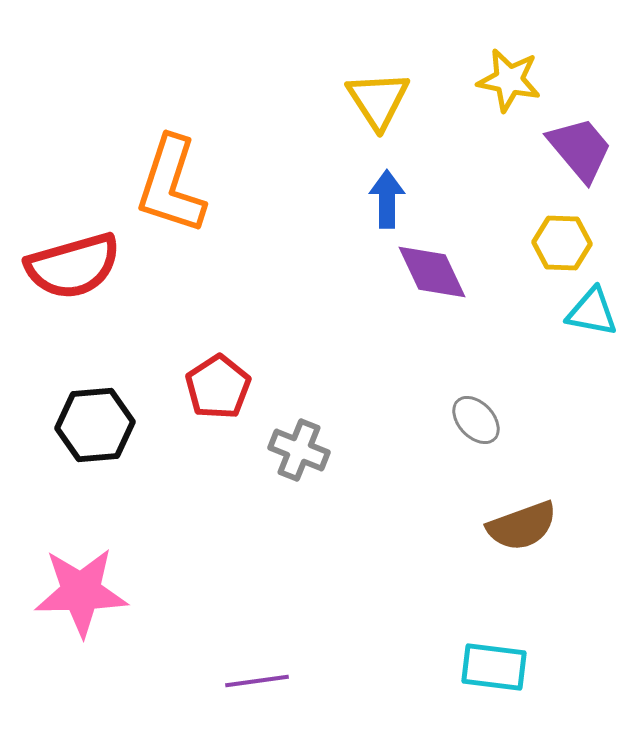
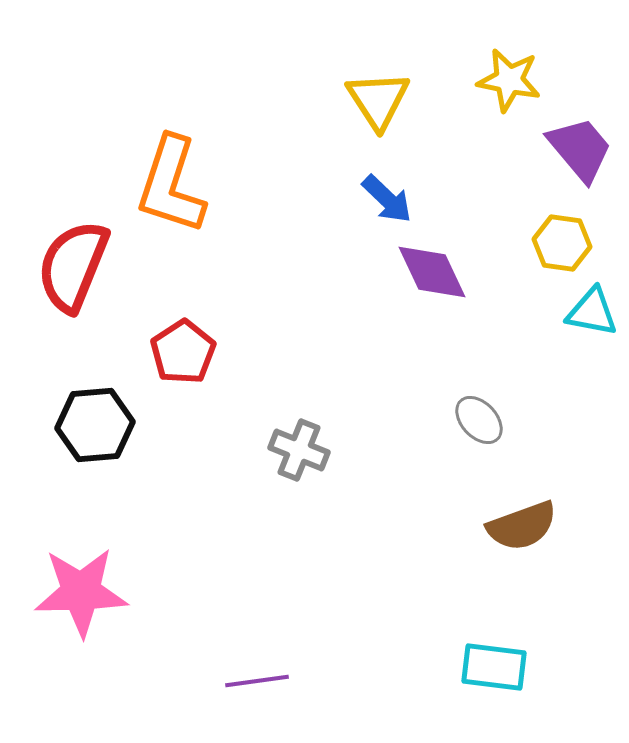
blue arrow: rotated 134 degrees clockwise
yellow hexagon: rotated 6 degrees clockwise
red semicircle: rotated 128 degrees clockwise
red pentagon: moved 35 px left, 35 px up
gray ellipse: moved 3 px right
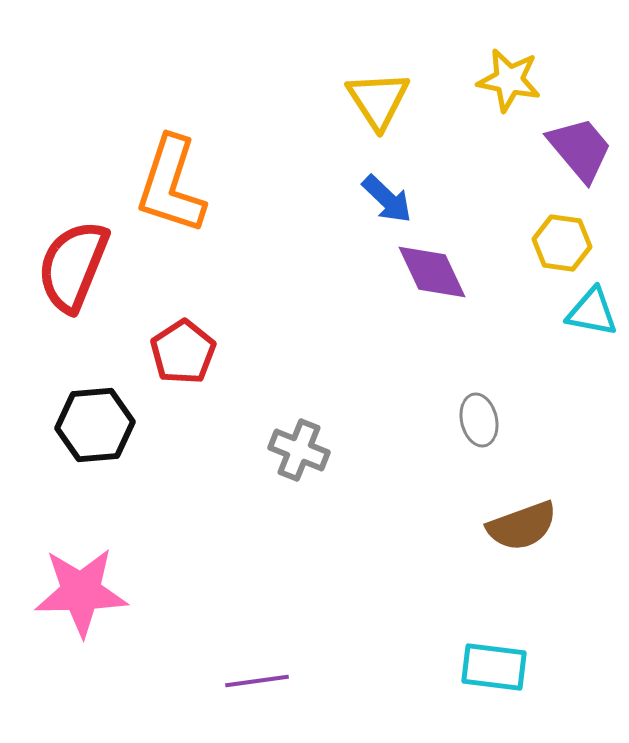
gray ellipse: rotated 30 degrees clockwise
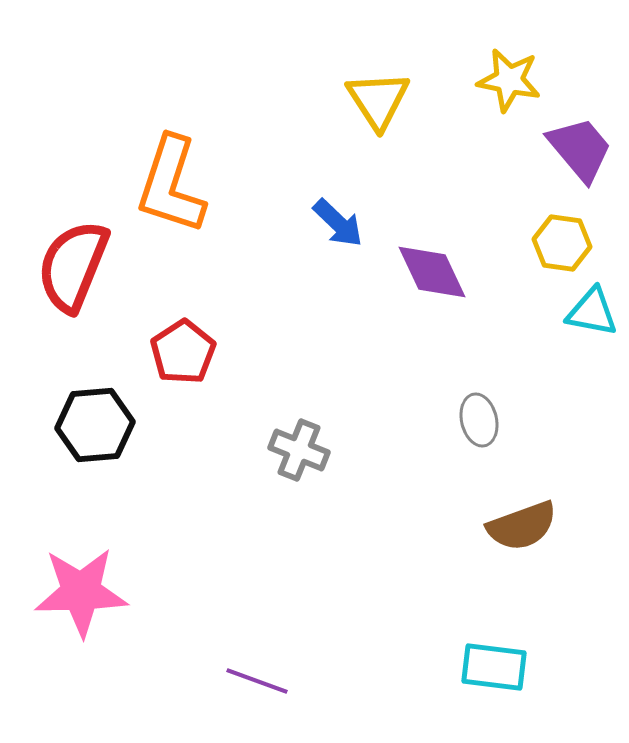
blue arrow: moved 49 px left, 24 px down
purple line: rotated 28 degrees clockwise
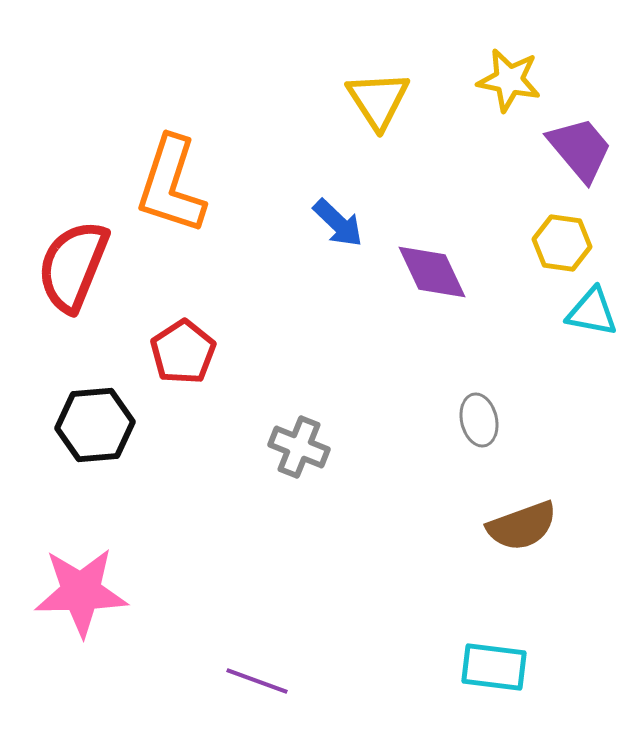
gray cross: moved 3 px up
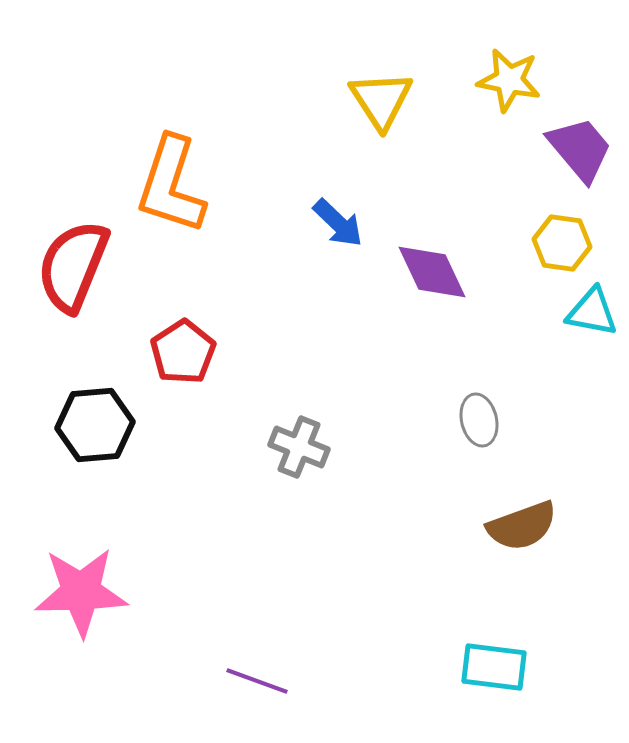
yellow triangle: moved 3 px right
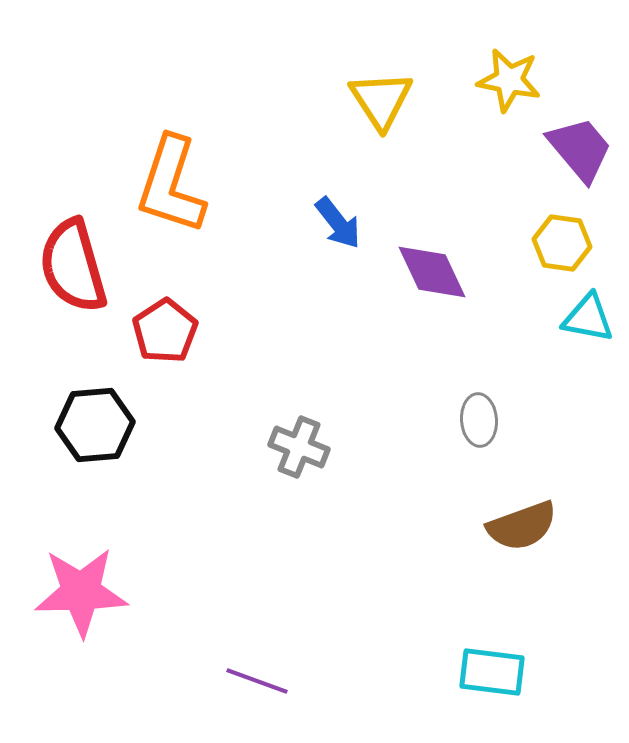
blue arrow: rotated 8 degrees clockwise
red semicircle: rotated 38 degrees counterclockwise
cyan triangle: moved 4 px left, 6 px down
red pentagon: moved 18 px left, 21 px up
gray ellipse: rotated 9 degrees clockwise
cyan rectangle: moved 2 px left, 5 px down
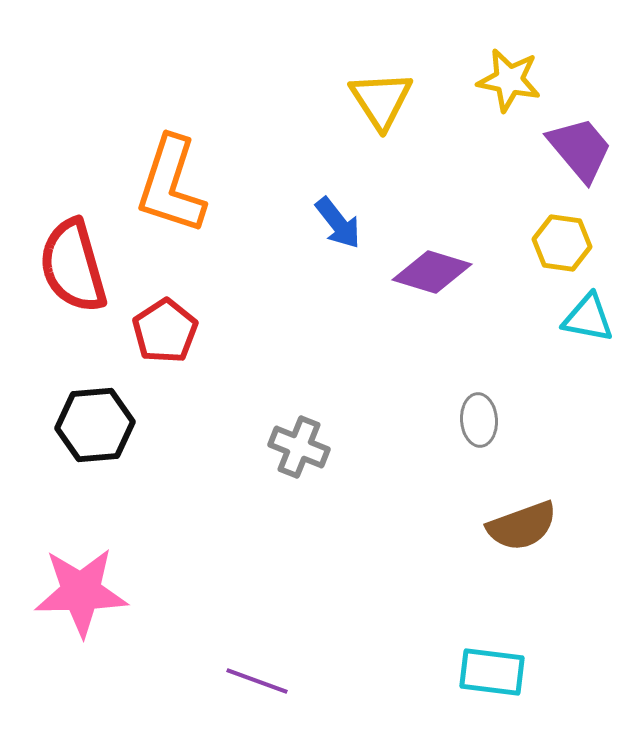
purple diamond: rotated 48 degrees counterclockwise
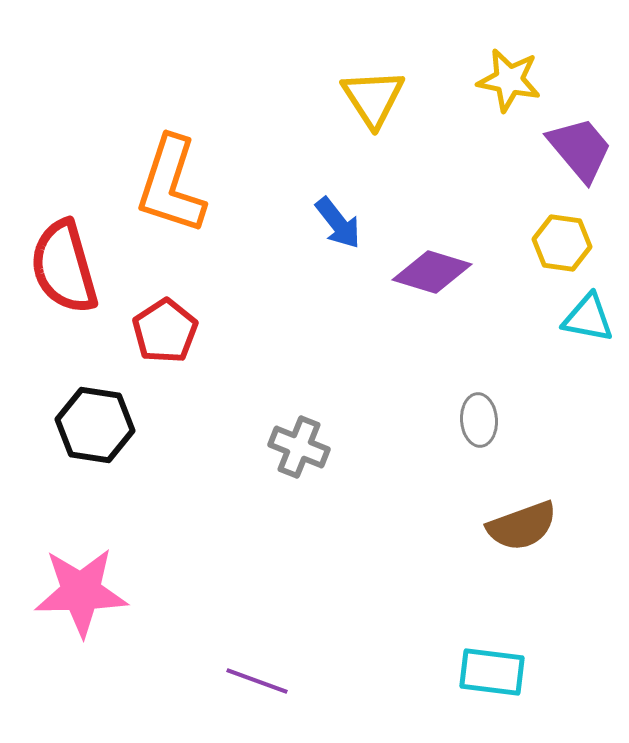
yellow triangle: moved 8 px left, 2 px up
red semicircle: moved 9 px left, 1 px down
black hexagon: rotated 14 degrees clockwise
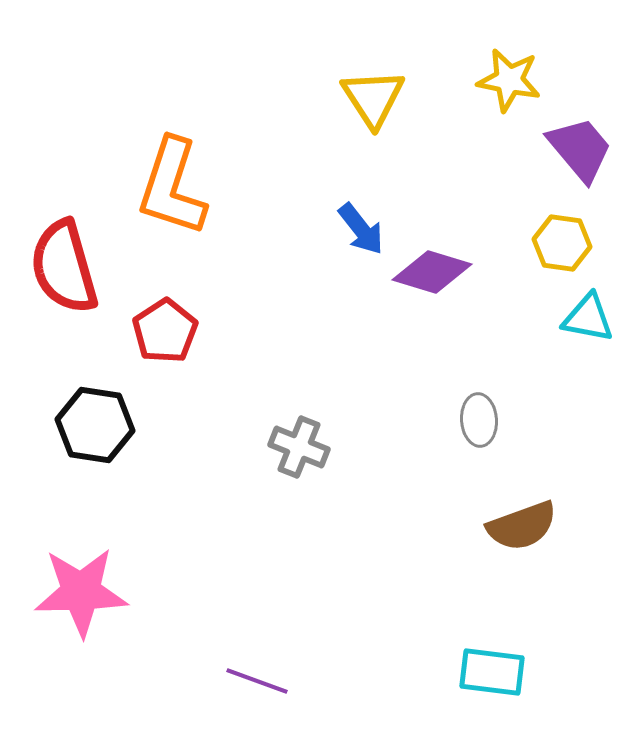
orange L-shape: moved 1 px right, 2 px down
blue arrow: moved 23 px right, 6 px down
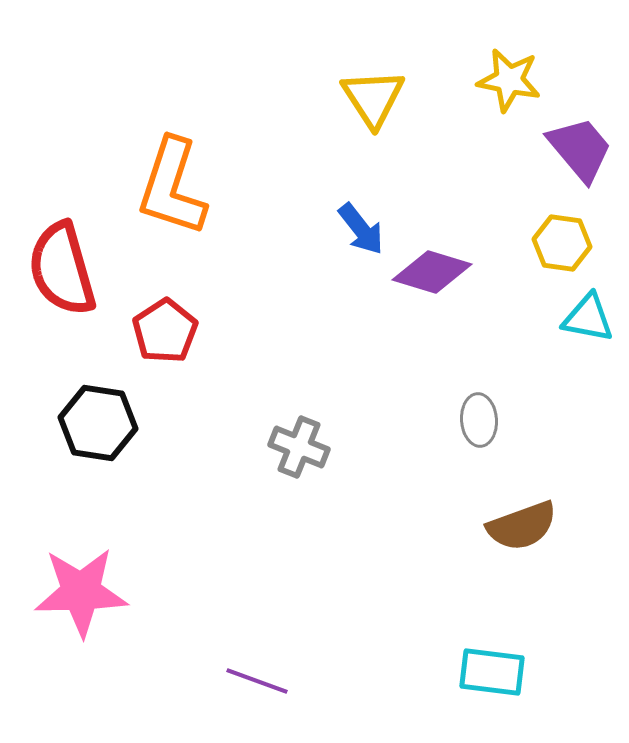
red semicircle: moved 2 px left, 2 px down
black hexagon: moved 3 px right, 2 px up
